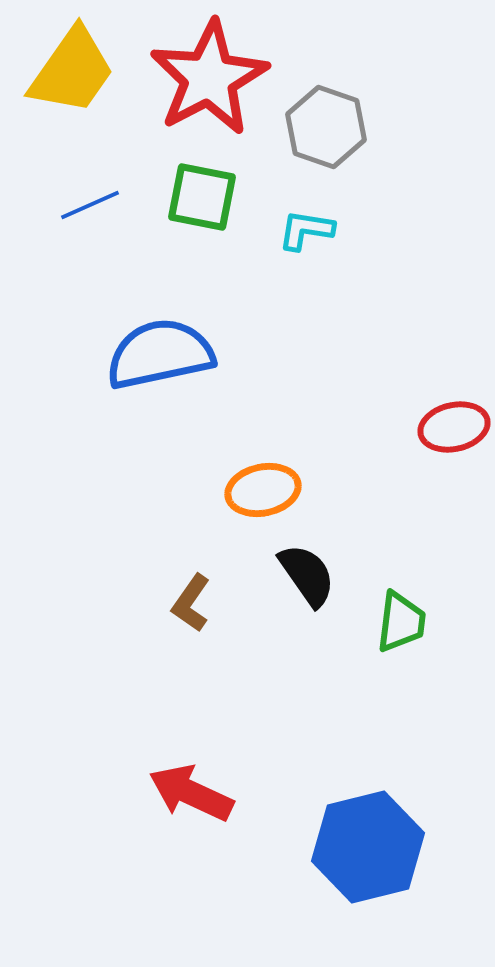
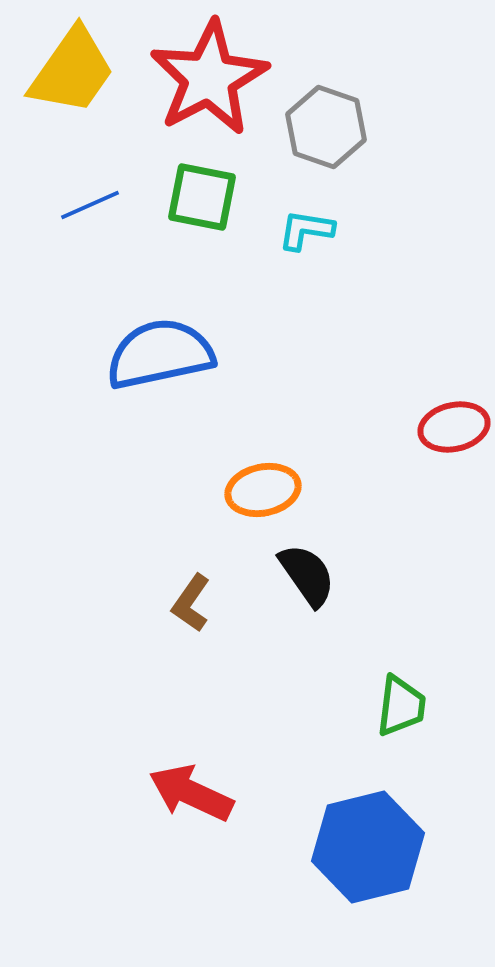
green trapezoid: moved 84 px down
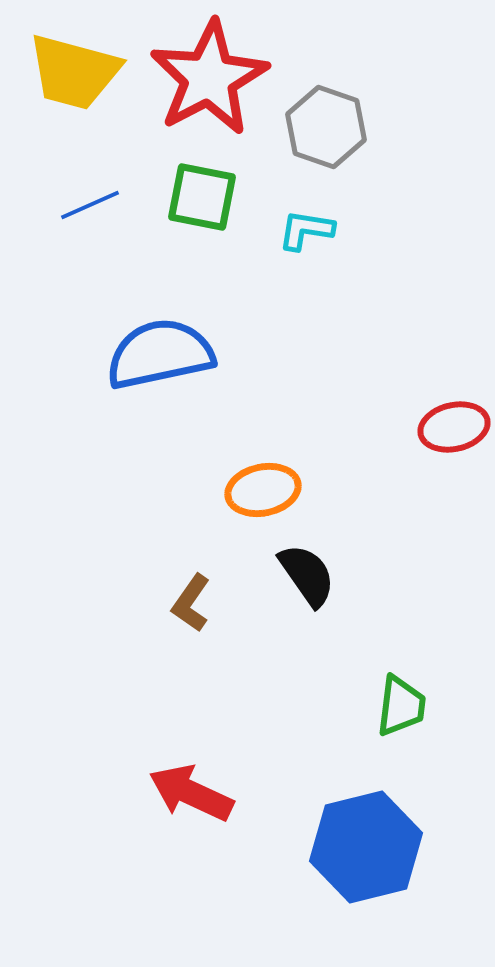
yellow trapezoid: moved 2 px right, 1 px down; rotated 70 degrees clockwise
blue hexagon: moved 2 px left
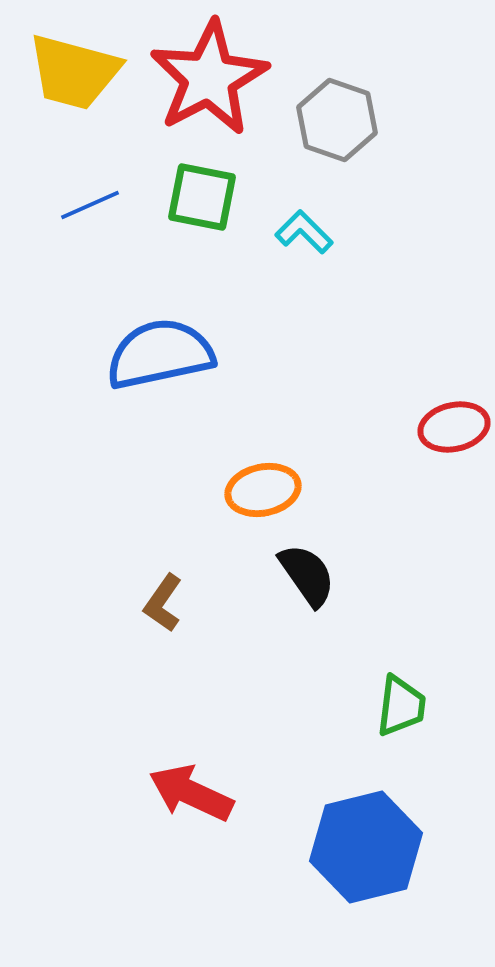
gray hexagon: moved 11 px right, 7 px up
cyan L-shape: moved 2 px left, 2 px down; rotated 36 degrees clockwise
brown L-shape: moved 28 px left
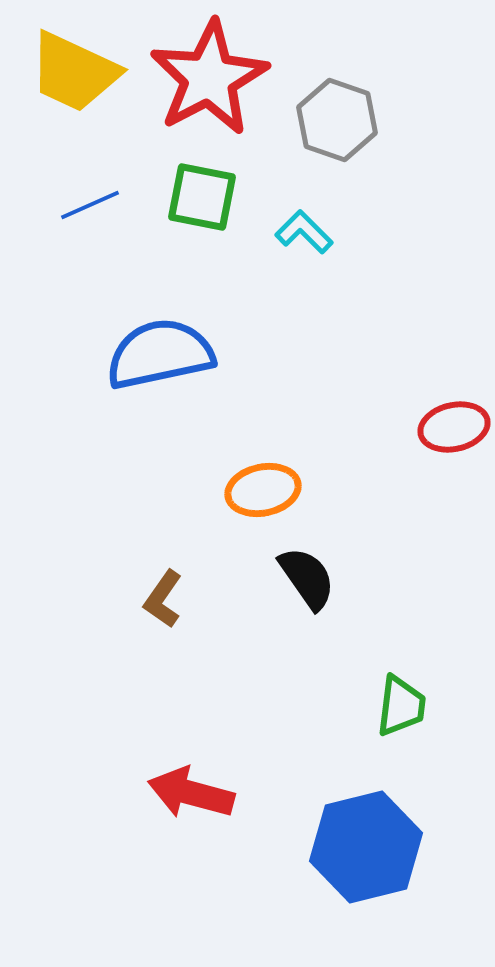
yellow trapezoid: rotated 10 degrees clockwise
black semicircle: moved 3 px down
brown L-shape: moved 4 px up
red arrow: rotated 10 degrees counterclockwise
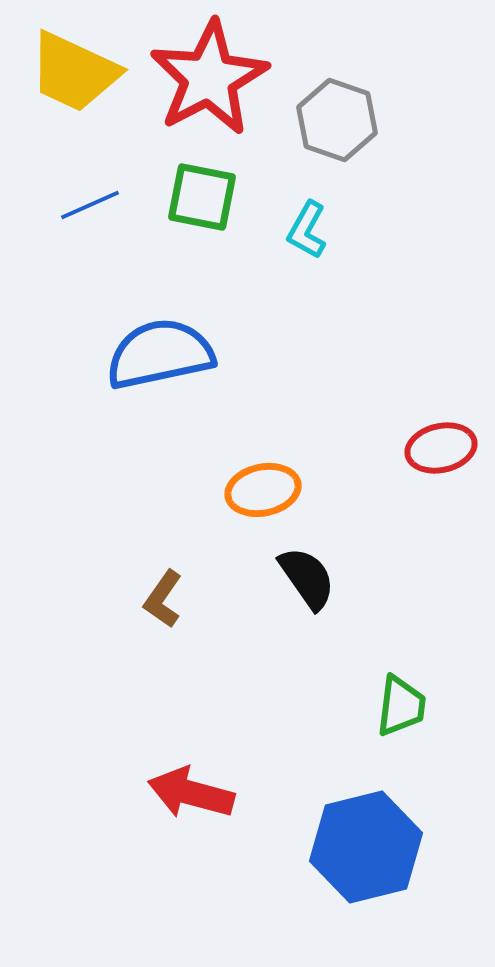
cyan L-shape: moved 3 px right, 2 px up; rotated 106 degrees counterclockwise
red ellipse: moved 13 px left, 21 px down
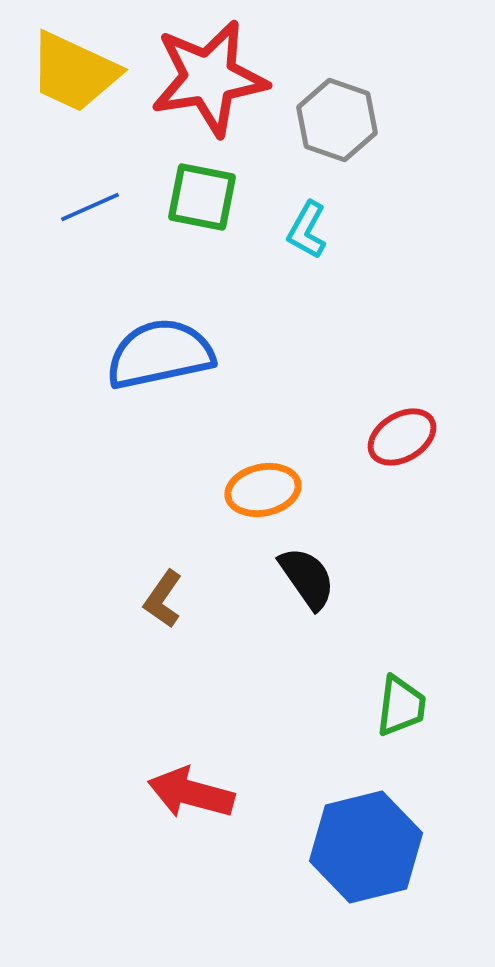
red star: rotated 19 degrees clockwise
blue line: moved 2 px down
red ellipse: moved 39 px left, 11 px up; rotated 18 degrees counterclockwise
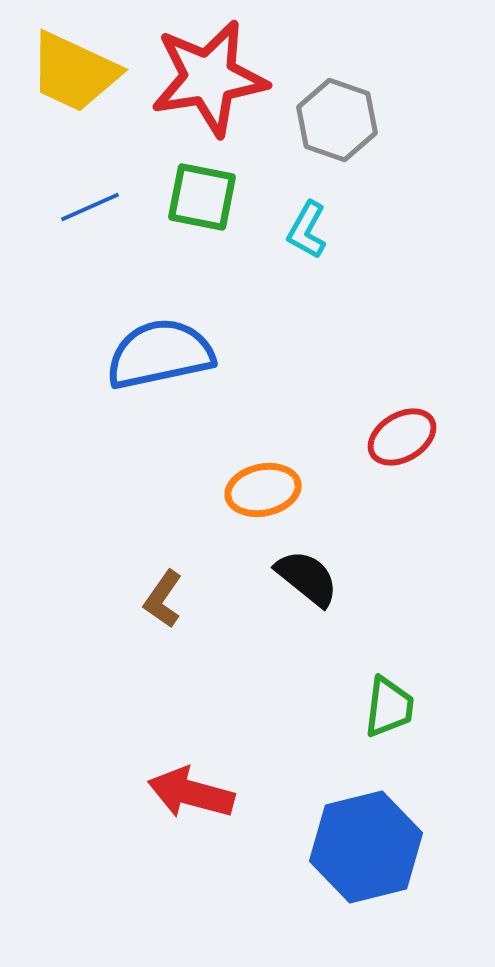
black semicircle: rotated 16 degrees counterclockwise
green trapezoid: moved 12 px left, 1 px down
